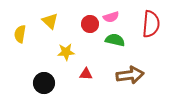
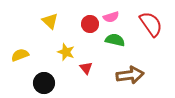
red semicircle: rotated 40 degrees counterclockwise
yellow semicircle: moved 21 px down; rotated 60 degrees clockwise
yellow star: rotated 24 degrees clockwise
red triangle: moved 6 px up; rotated 48 degrees clockwise
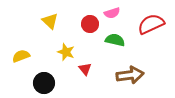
pink semicircle: moved 1 px right, 4 px up
red semicircle: rotated 80 degrees counterclockwise
yellow semicircle: moved 1 px right, 1 px down
red triangle: moved 1 px left, 1 px down
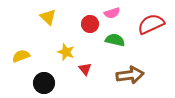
yellow triangle: moved 2 px left, 4 px up
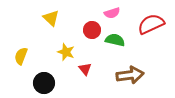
yellow triangle: moved 3 px right, 1 px down
red circle: moved 2 px right, 6 px down
yellow semicircle: rotated 48 degrees counterclockwise
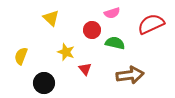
green semicircle: moved 3 px down
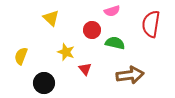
pink semicircle: moved 2 px up
red semicircle: rotated 56 degrees counterclockwise
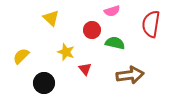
yellow semicircle: rotated 24 degrees clockwise
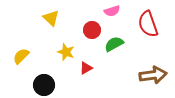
red semicircle: moved 3 px left; rotated 28 degrees counterclockwise
green semicircle: moved 1 px left, 1 px down; rotated 42 degrees counterclockwise
red triangle: moved 1 px right, 1 px up; rotated 40 degrees clockwise
brown arrow: moved 23 px right
black circle: moved 2 px down
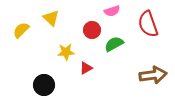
yellow star: rotated 24 degrees counterclockwise
yellow semicircle: moved 26 px up
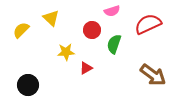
red semicircle: rotated 84 degrees clockwise
green semicircle: rotated 42 degrees counterclockwise
brown arrow: rotated 44 degrees clockwise
black circle: moved 16 px left
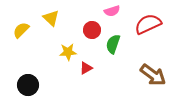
green semicircle: moved 1 px left
yellow star: moved 2 px right
